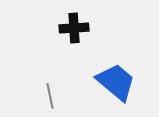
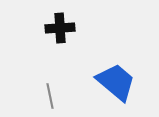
black cross: moved 14 px left
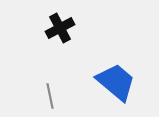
black cross: rotated 24 degrees counterclockwise
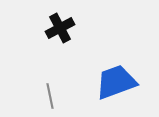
blue trapezoid: rotated 60 degrees counterclockwise
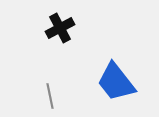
blue trapezoid: rotated 108 degrees counterclockwise
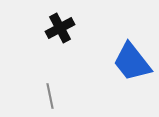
blue trapezoid: moved 16 px right, 20 px up
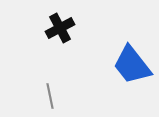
blue trapezoid: moved 3 px down
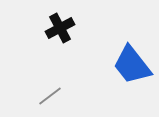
gray line: rotated 65 degrees clockwise
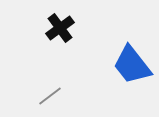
black cross: rotated 8 degrees counterclockwise
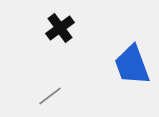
blue trapezoid: rotated 18 degrees clockwise
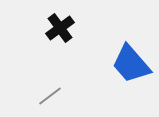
blue trapezoid: moved 1 px left, 1 px up; rotated 21 degrees counterclockwise
